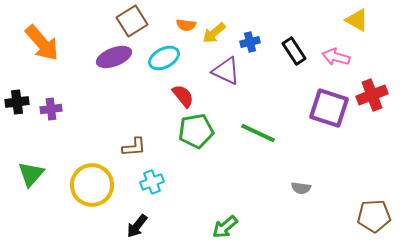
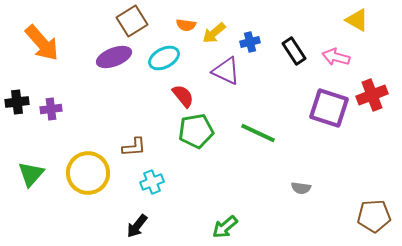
yellow circle: moved 4 px left, 12 px up
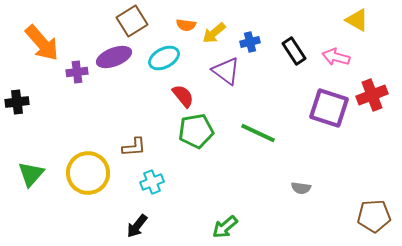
purple triangle: rotated 12 degrees clockwise
purple cross: moved 26 px right, 37 px up
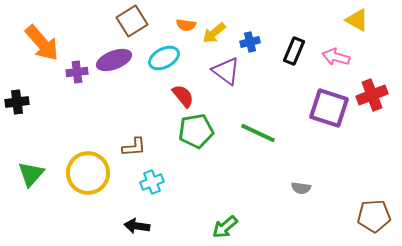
black rectangle: rotated 56 degrees clockwise
purple ellipse: moved 3 px down
black arrow: rotated 60 degrees clockwise
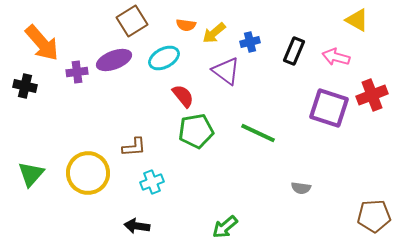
black cross: moved 8 px right, 16 px up; rotated 20 degrees clockwise
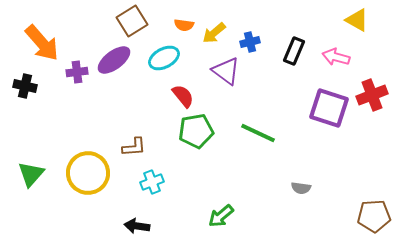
orange semicircle: moved 2 px left
purple ellipse: rotated 16 degrees counterclockwise
green arrow: moved 4 px left, 11 px up
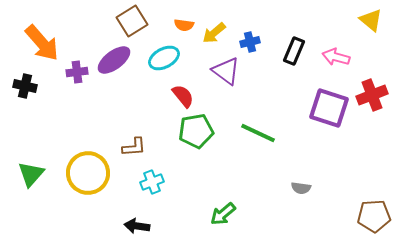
yellow triangle: moved 14 px right; rotated 10 degrees clockwise
green arrow: moved 2 px right, 2 px up
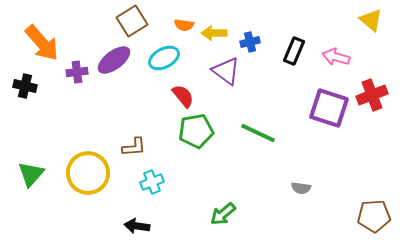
yellow arrow: rotated 40 degrees clockwise
